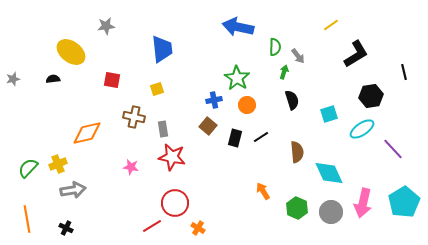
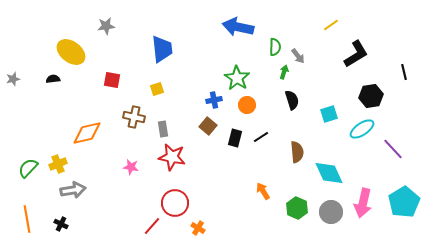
red line at (152, 226): rotated 18 degrees counterclockwise
black cross at (66, 228): moved 5 px left, 4 px up
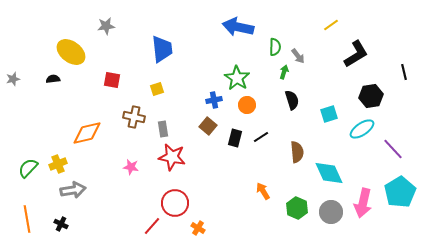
cyan pentagon at (404, 202): moved 4 px left, 10 px up
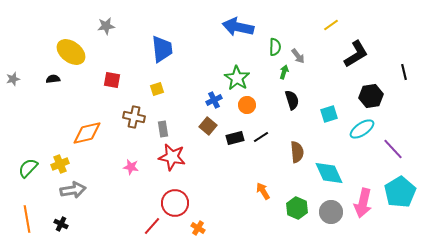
blue cross at (214, 100): rotated 14 degrees counterclockwise
black rectangle at (235, 138): rotated 60 degrees clockwise
yellow cross at (58, 164): moved 2 px right
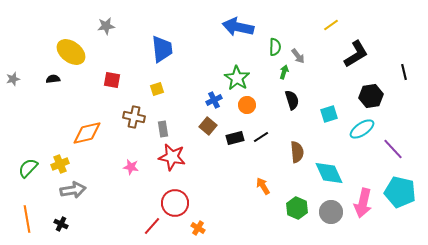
orange arrow at (263, 191): moved 5 px up
cyan pentagon at (400, 192): rotated 28 degrees counterclockwise
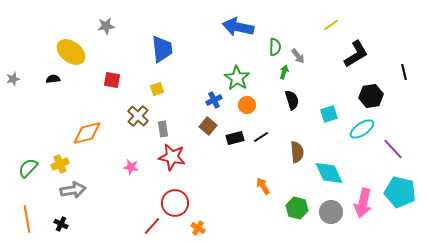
brown cross at (134, 117): moved 4 px right, 1 px up; rotated 30 degrees clockwise
green hexagon at (297, 208): rotated 10 degrees counterclockwise
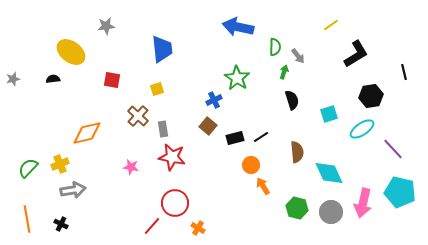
orange circle at (247, 105): moved 4 px right, 60 px down
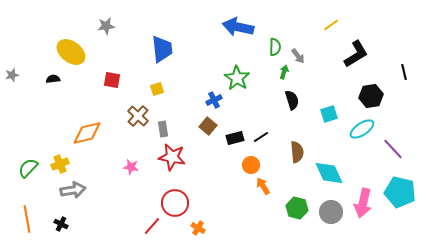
gray star at (13, 79): moved 1 px left, 4 px up
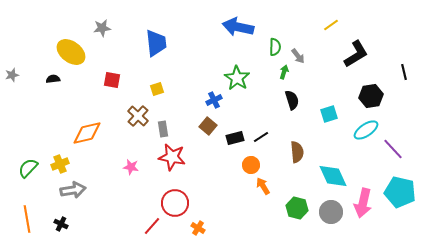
gray star at (106, 26): moved 4 px left, 2 px down
blue trapezoid at (162, 49): moved 6 px left, 6 px up
cyan ellipse at (362, 129): moved 4 px right, 1 px down
cyan diamond at (329, 173): moved 4 px right, 3 px down
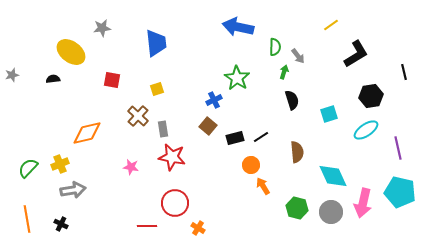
purple line at (393, 149): moved 5 px right, 1 px up; rotated 30 degrees clockwise
red line at (152, 226): moved 5 px left; rotated 48 degrees clockwise
